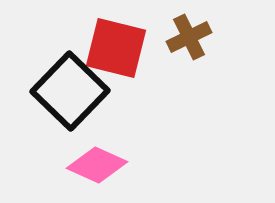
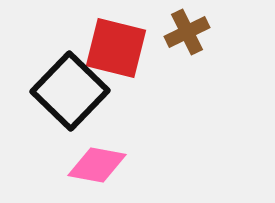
brown cross: moved 2 px left, 5 px up
pink diamond: rotated 14 degrees counterclockwise
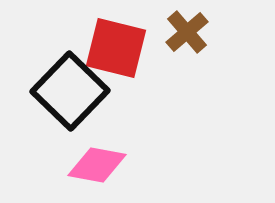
brown cross: rotated 15 degrees counterclockwise
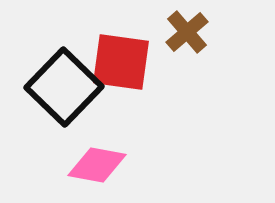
red square: moved 5 px right, 14 px down; rotated 6 degrees counterclockwise
black square: moved 6 px left, 4 px up
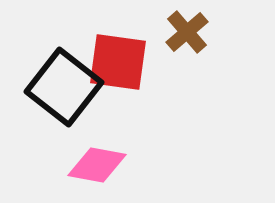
red square: moved 3 px left
black square: rotated 6 degrees counterclockwise
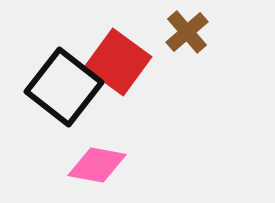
red square: rotated 28 degrees clockwise
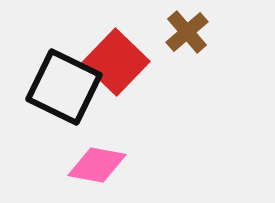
red square: moved 2 px left; rotated 8 degrees clockwise
black square: rotated 12 degrees counterclockwise
